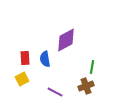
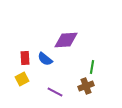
purple diamond: rotated 25 degrees clockwise
blue semicircle: rotated 42 degrees counterclockwise
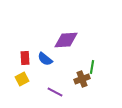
brown cross: moved 4 px left, 7 px up
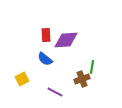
red rectangle: moved 21 px right, 23 px up
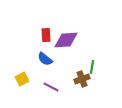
purple line: moved 4 px left, 5 px up
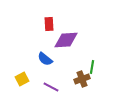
red rectangle: moved 3 px right, 11 px up
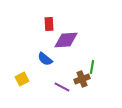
purple line: moved 11 px right
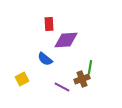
green line: moved 2 px left
